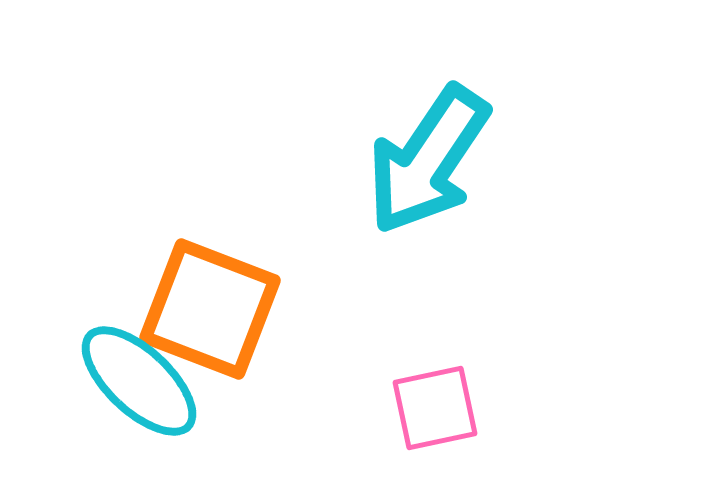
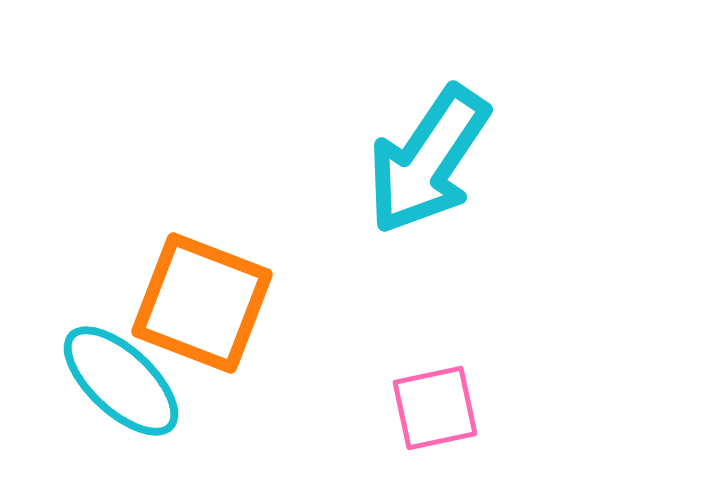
orange square: moved 8 px left, 6 px up
cyan ellipse: moved 18 px left
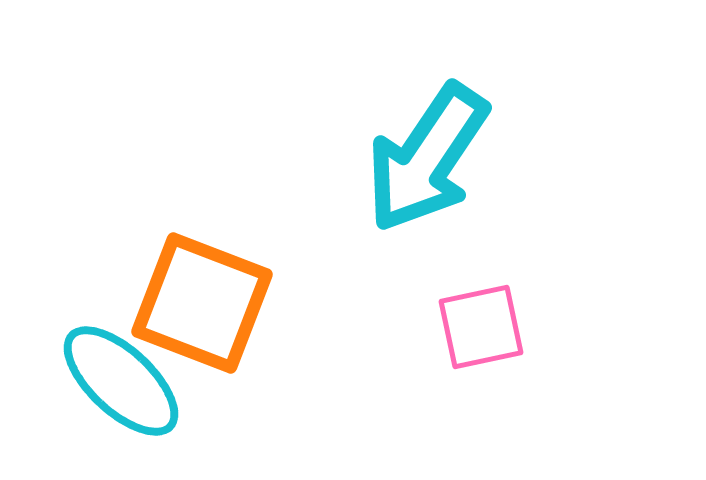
cyan arrow: moved 1 px left, 2 px up
pink square: moved 46 px right, 81 px up
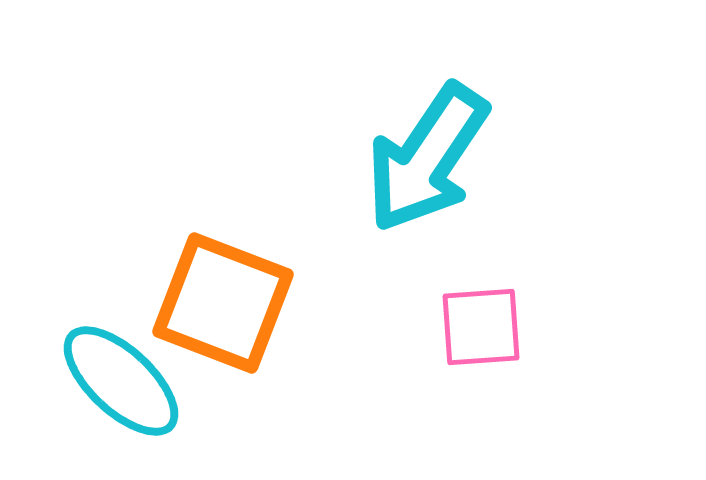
orange square: moved 21 px right
pink square: rotated 8 degrees clockwise
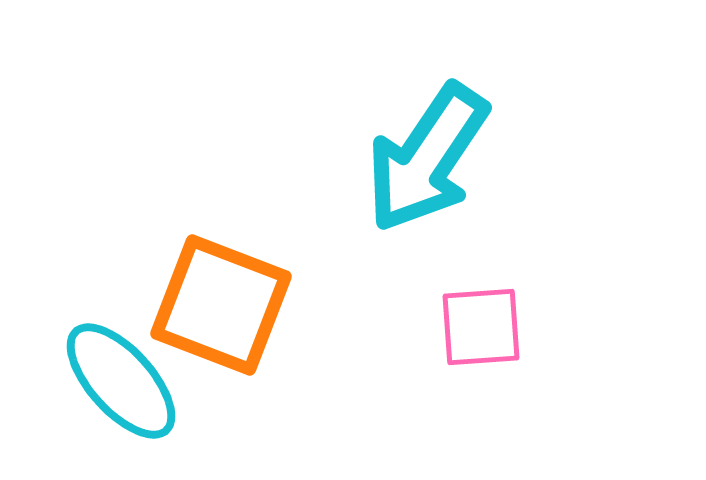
orange square: moved 2 px left, 2 px down
cyan ellipse: rotated 5 degrees clockwise
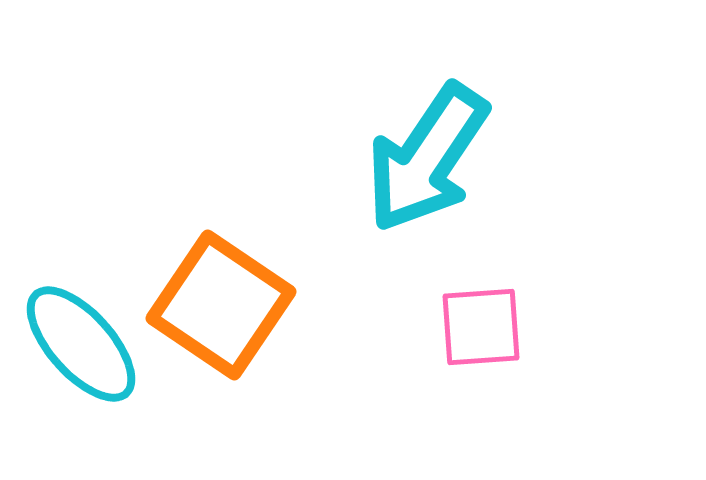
orange square: rotated 13 degrees clockwise
cyan ellipse: moved 40 px left, 37 px up
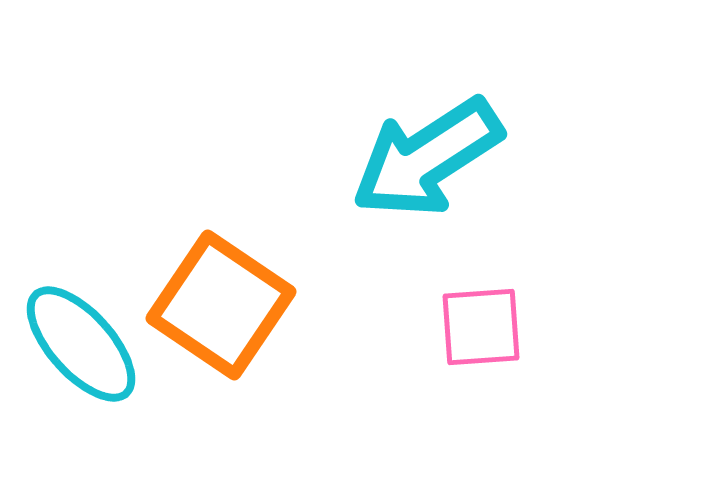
cyan arrow: rotated 23 degrees clockwise
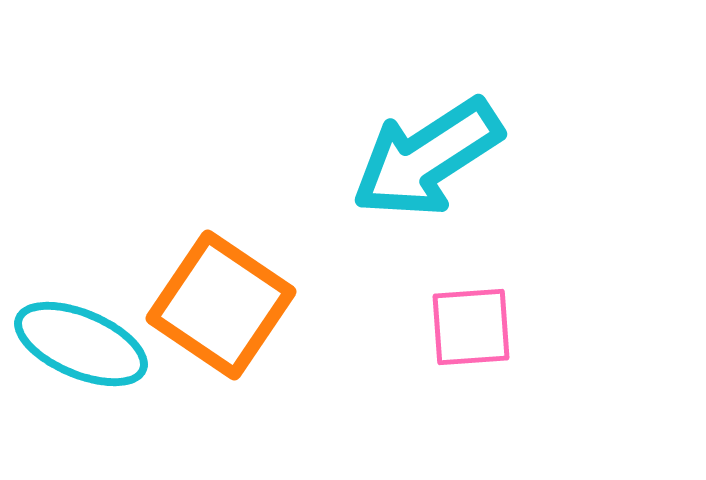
pink square: moved 10 px left
cyan ellipse: rotated 25 degrees counterclockwise
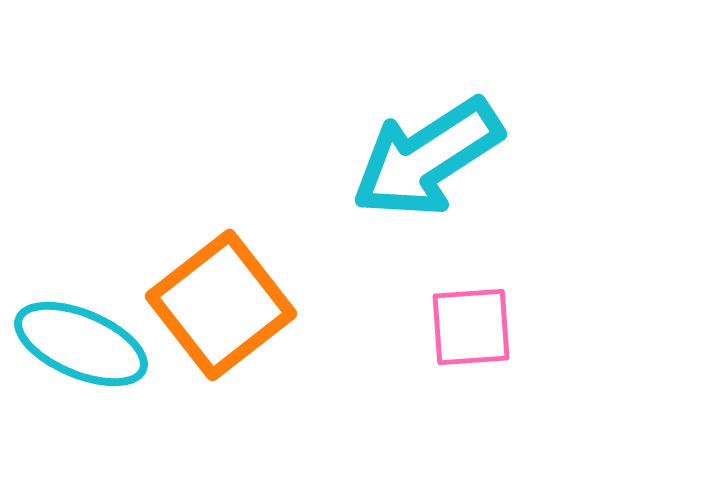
orange square: rotated 18 degrees clockwise
